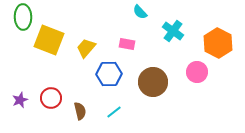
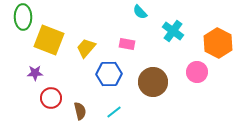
purple star: moved 15 px right, 27 px up; rotated 21 degrees clockwise
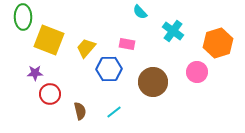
orange hexagon: rotated 16 degrees clockwise
blue hexagon: moved 5 px up
red circle: moved 1 px left, 4 px up
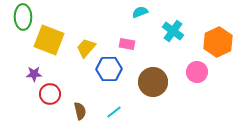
cyan semicircle: rotated 112 degrees clockwise
orange hexagon: moved 1 px up; rotated 8 degrees counterclockwise
purple star: moved 1 px left, 1 px down
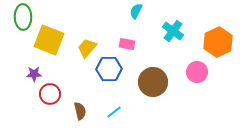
cyan semicircle: moved 4 px left, 1 px up; rotated 42 degrees counterclockwise
yellow trapezoid: moved 1 px right
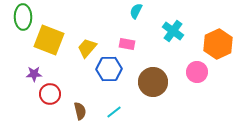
orange hexagon: moved 2 px down
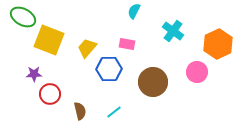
cyan semicircle: moved 2 px left
green ellipse: rotated 60 degrees counterclockwise
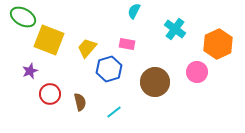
cyan cross: moved 2 px right, 2 px up
blue hexagon: rotated 15 degrees counterclockwise
purple star: moved 4 px left, 3 px up; rotated 21 degrees counterclockwise
brown circle: moved 2 px right
brown semicircle: moved 9 px up
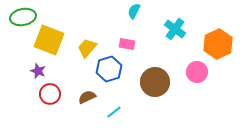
green ellipse: rotated 40 degrees counterclockwise
purple star: moved 8 px right; rotated 28 degrees counterclockwise
brown semicircle: moved 7 px right, 5 px up; rotated 102 degrees counterclockwise
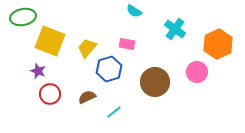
cyan semicircle: rotated 84 degrees counterclockwise
yellow square: moved 1 px right, 1 px down
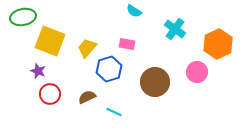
cyan line: rotated 63 degrees clockwise
